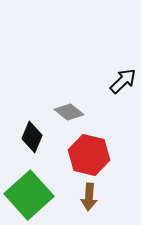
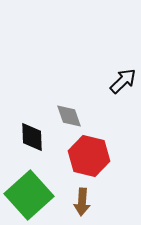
gray diamond: moved 4 px down; rotated 32 degrees clockwise
black diamond: rotated 24 degrees counterclockwise
red hexagon: moved 1 px down
brown arrow: moved 7 px left, 5 px down
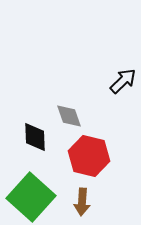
black diamond: moved 3 px right
green square: moved 2 px right, 2 px down; rotated 6 degrees counterclockwise
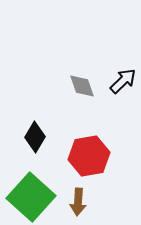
gray diamond: moved 13 px right, 30 px up
black diamond: rotated 32 degrees clockwise
red hexagon: rotated 24 degrees counterclockwise
brown arrow: moved 4 px left
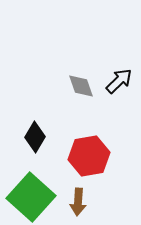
black arrow: moved 4 px left
gray diamond: moved 1 px left
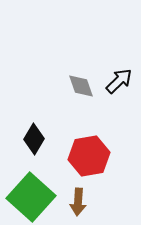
black diamond: moved 1 px left, 2 px down
